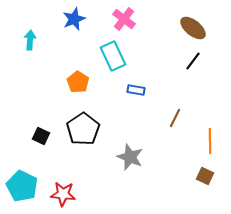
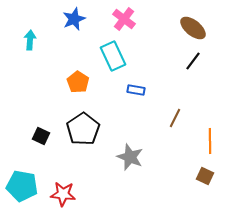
cyan pentagon: rotated 16 degrees counterclockwise
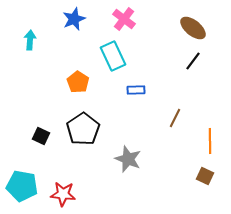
blue rectangle: rotated 12 degrees counterclockwise
gray star: moved 2 px left, 2 px down
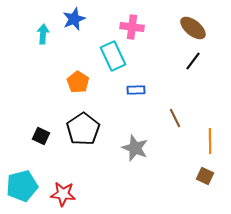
pink cross: moved 8 px right, 8 px down; rotated 30 degrees counterclockwise
cyan arrow: moved 13 px right, 6 px up
brown line: rotated 54 degrees counterclockwise
gray star: moved 7 px right, 11 px up
cyan pentagon: rotated 24 degrees counterclockwise
